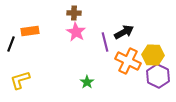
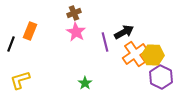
brown cross: rotated 24 degrees counterclockwise
orange rectangle: rotated 60 degrees counterclockwise
orange cross: moved 7 px right, 7 px up; rotated 30 degrees clockwise
purple hexagon: moved 3 px right, 1 px down
green star: moved 2 px left, 1 px down
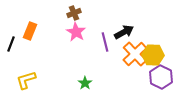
orange cross: rotated 10 degrees counterclockwise
yellow L-shape: moved 6 px right
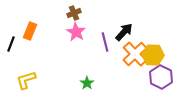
black arrow: rotated 18 degrees counterclockwise
green star: moved 2 px right
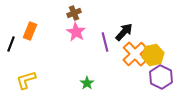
yellow hexagon: rotated 15 degrees counterclockwise
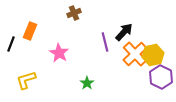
pink star: moved 17 px left, 21 px down
